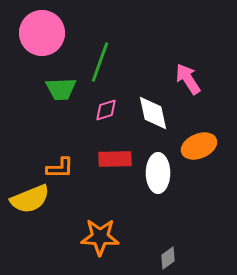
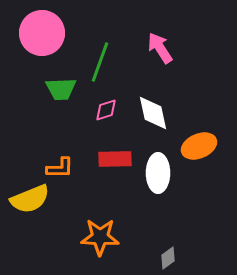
pink arrow: moved 28 px left, 31 px up
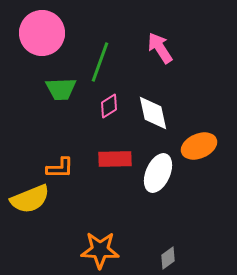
pink diamond: moved 3 px right, 4 px up; rotated 15 degrees counterclockwise
white ellipse: rotated 24 degrees clockwise
orange star: moved 13 px down
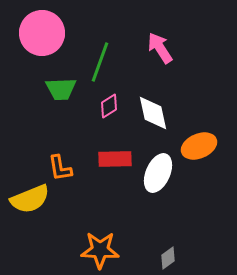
orange L-shape: rotated 80 degrees clockwise
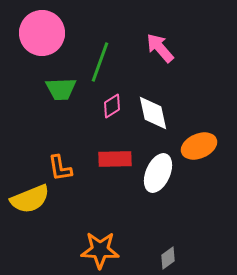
pink arrow: rotated 8 degrees counterclockwise
pink diamond: moved 3 px right
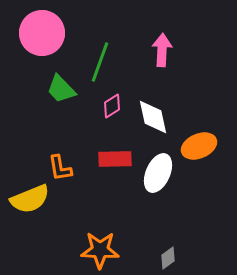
pink arrow: moved 2 px right, 2 px down; rotated 44 degrees clockwise
green trapezoid: rotated 48 degrees clockwise
white diamond: moved 4 px down
